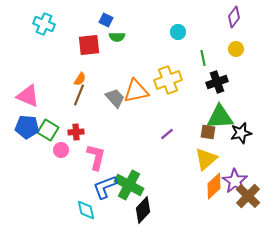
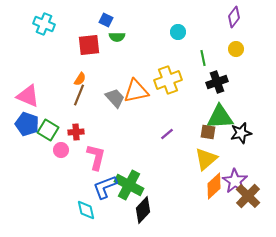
blue pentagon: moved 3 px up; rotated 15 degrees clockwise
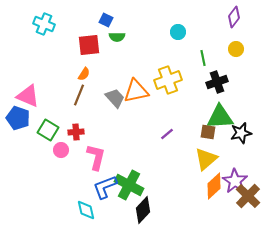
orange semicircle: moved 4 px right, 5 px up
blue pentagon: moved 9 px left, 6 px up
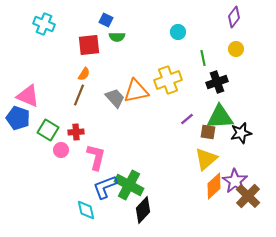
purple line: moved 20 px right, 15 px up
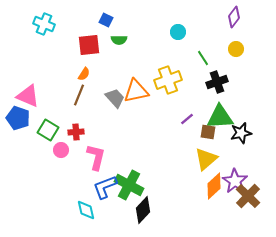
green semicircle: moved 2 px right, 3 px down
green line: rotated 21 degrees counterclockwise
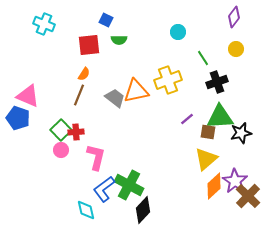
gray trapezoid: rotated 10 degrees counterclockwise
green square: moved 13 px right; rotated 15 degrees clockwise
blue L-shape: moved 1 px left, 2 px down; rotated 16 degrees counterclockwise
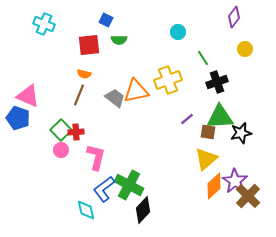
yellow circle: moved 9 px right
orange semicircle: rotated 72 degrees clockwise
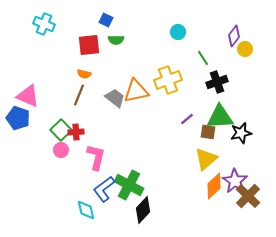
purple diamond: moved 19 px down
green semicircle: moved 3 px left
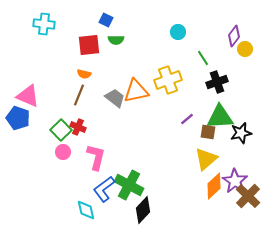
cyan cross: rotated 15 degrees counterclockwise
red cross: moved 2 px right, 5 px up; rotated 28 degrees clockwise
pink circle: moved 2 px right, 2 px down
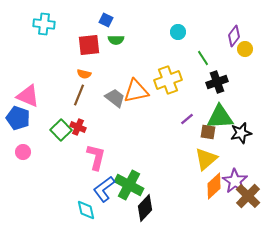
pink circle: moved 40 px left
black diamond: moved 2 px right, 2 px up
